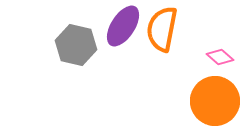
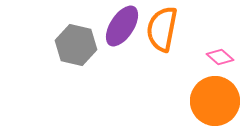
purple ellipse: moved 1 px left
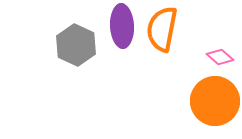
purple ellipse: rotated 36 degrees counterclockwise
gray hexagon: rotated 12 degrees clockwise
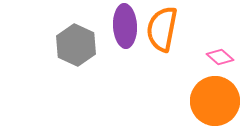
purple ellipse: moved 3 px right
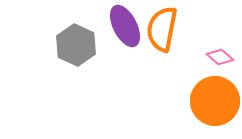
purple ellipse: rotated 24 degrees counterclockwise
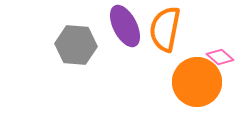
orange semicircle: moved 3 px right
gray hexagon: rotated 21 degrees counterclockwise
orange circle: moved 18 px left, 19 px up
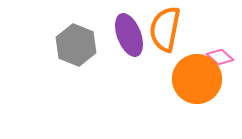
purple ellipse: moved 4 px right, 9 px down; rotated 6 degrees clockwise
gray hexagon: rotated 18 degrees clockwise
orange circle: moved 3 px up
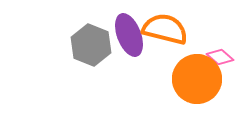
orange semicircle: rotated 93 degrees clockwise
gray hexagon: moved 15 px right
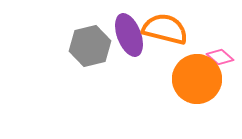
gray hexagon: moved 1 px left, 1 px down; rotated 24 degrees clockwise
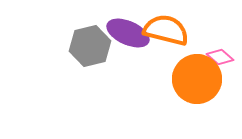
orange semicircle: moved 1 px right, 1 px down
purple ellipse: moved 1 px left, 2 px up; rotated 45 degrees counterclockwise
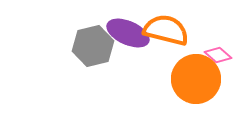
gray hexagon: moved 3 px right
pink diamond: moved 2 px left, 2 px up
orange circle: moved 1 px left
